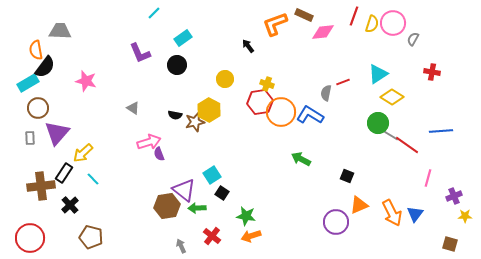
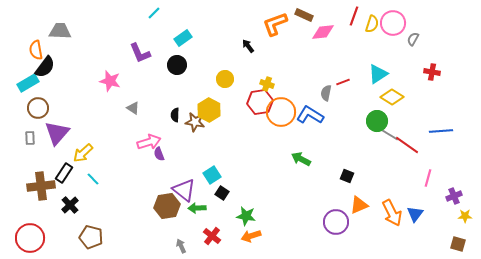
pink star at (86, 81): moved 24 px right
black semicircle at (175, 115): rotated 80 degrees clockwise
brown star at (195, 122): rotated 24 degrees clockwise
green circle at (378, 123): moved 1 px left, 2 px up
brown square at (450, 244): moved 8 px right
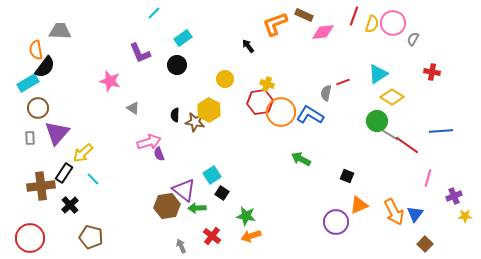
orange arrow at (392, 213): moved 2 px right, 1 px up
brown square at (458, 244): moved 33 px left; rotated 28 degrees clockwise
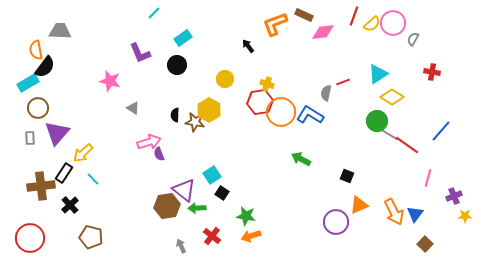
yellow semicircle at (372, 24): rotated 30 degrees clockwise
blue line at (441, 131): rotated 45 degrees counterclockwise
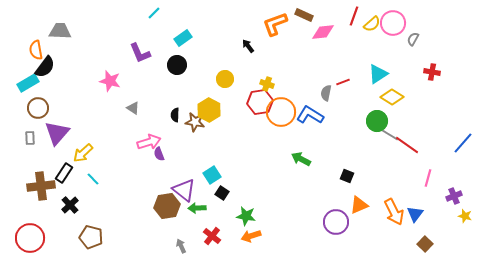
blue line at (441, 131): moved 22 px right, 12 px down
yellow star at (465, 216): rotated 16 degrees clockwise
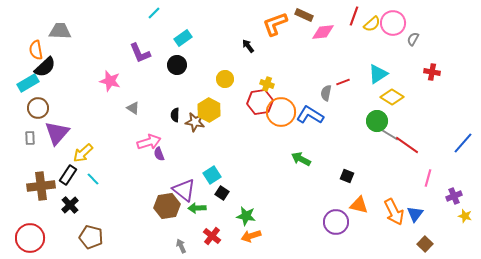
black semicircle at (45, 67): rotated 10 degrees clockwise
black rectangle at (64, 173): moved 4 px right, 2 px down
orange triangle at (359, 205): rotated 36 degrees clockwise
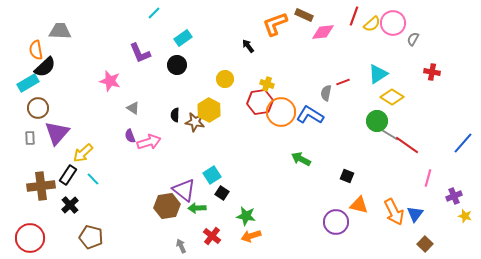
purple semicircle at (159, 154): moved 29 px left, 18 px up
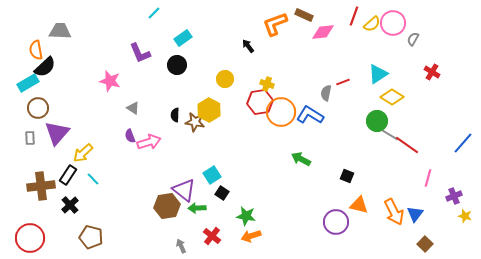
red cross at (432, 72): rotated 21 degrees clockwise
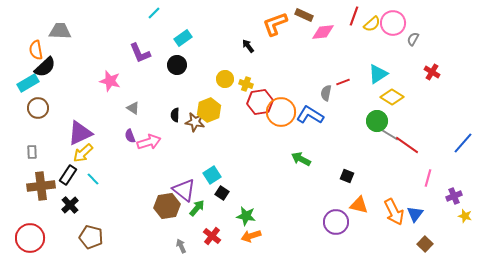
yellow cross at (267, 84): moved 21 px left
yellow hexagon at (209, 110): rotated 10 degrees clockwise
purple triangle at (57, 133): moved 23 px right; rotated 24 degrees clockwise
gray rectangle at (30, 138): moved 2 px right, 14 px down
green arrow at (197, 208): rotated 132 degrees clockwise
